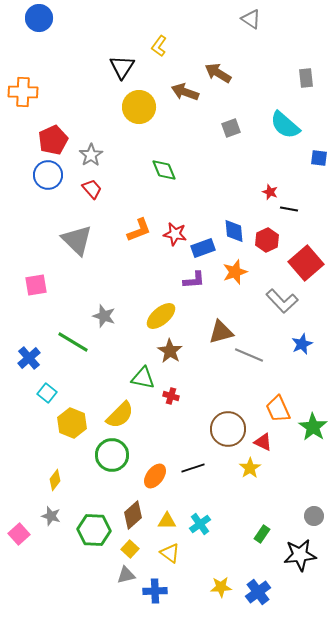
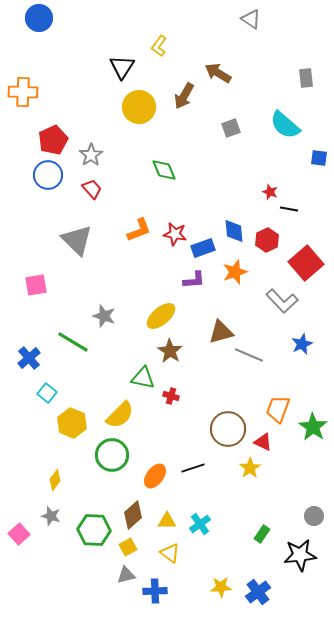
brown arrow at (185, 92): moved 1 px left, 4 px down; rotated 80 degrees counterclockwise
orange trapezoid at (278, 409): rotated 44 degrees clockwise
yellow square at (130, 549): moved 2 px left, 2 px up; rotated 18 degrees clockwise
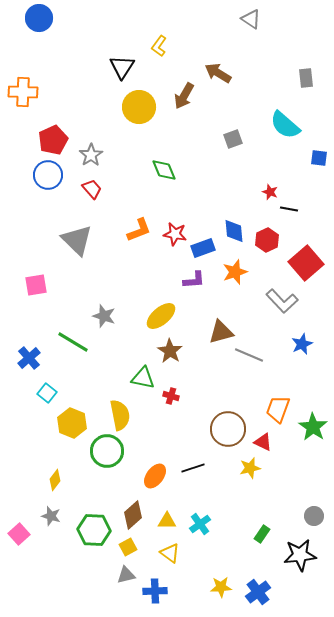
gray square at (231, 128): moved 2 px right, 11 px down
yellow semicircle at (120, 415): rotated 56 degrees counterclockwise
green circle at (112, 455): moved 5 px left, 4 px up
yellow star at (250, 468): rotated 20 degrees clockwise
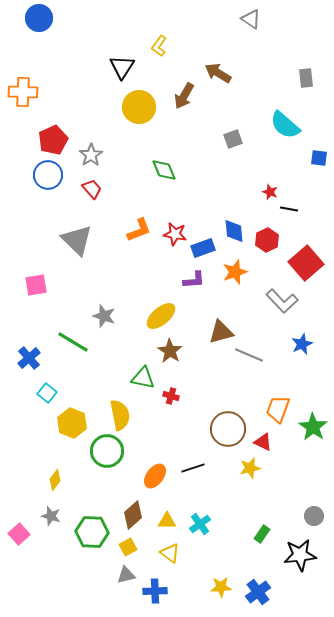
green hexagon at (94, 530): moved 2 px left, 2 px down
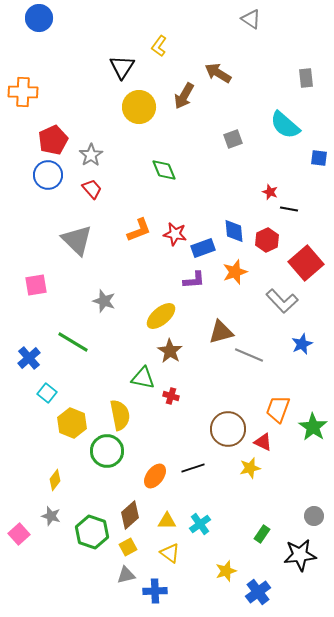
gray star at (104, 316): moved 15 px up
brown diamond at (133, 515): moved 3 px left
green hexagon at (92, 532): rotated 16 degrees clockwise
yellow star at (221, 587): moved 5 px right, 16 px up; rotated 15 degrees counterclockwise
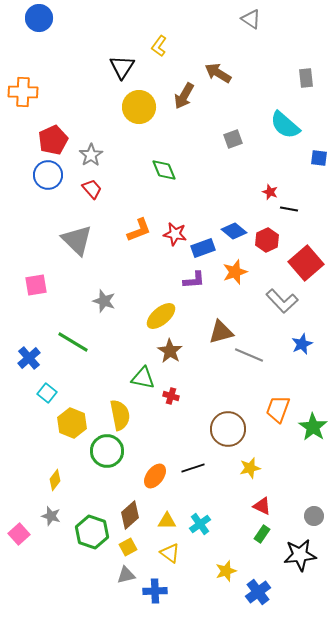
blue diamond at (234, 231): rotated 45 degrees counterclockwise
red triangle at (263, 442): moved 1 px left, 64 px down
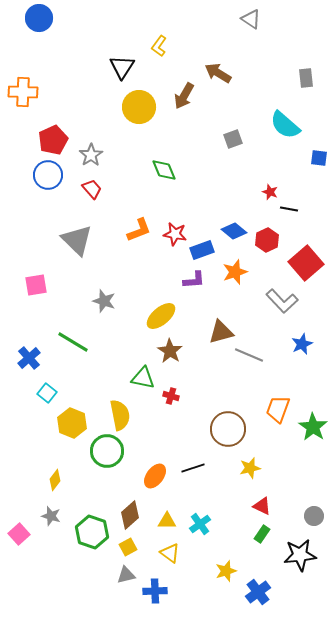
blue rectangle at (203, 248): moved 1 px left, 2 px down
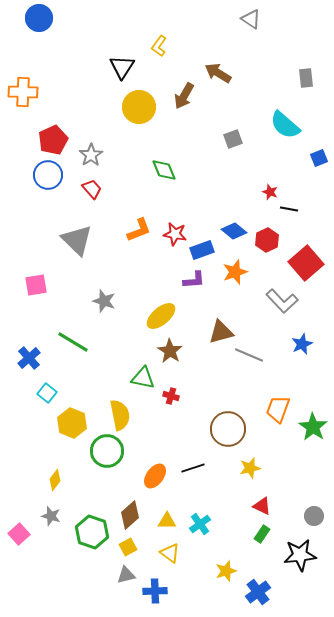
blue square at (319, 158): rotated 30 degrees counterclockwise
